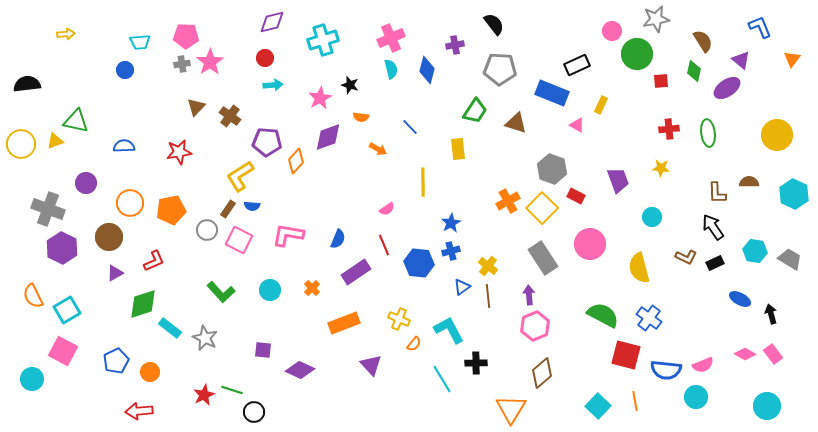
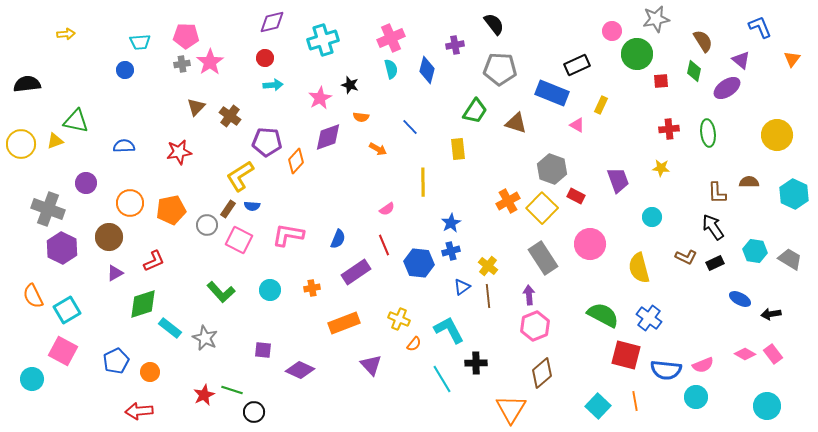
gray circle at (207, 230): moved 5 px up
orange cross at (312, 288): rotated 35 degrees clockwise
black arrow at (771, 314): rotated 84 degrees counterclockwise
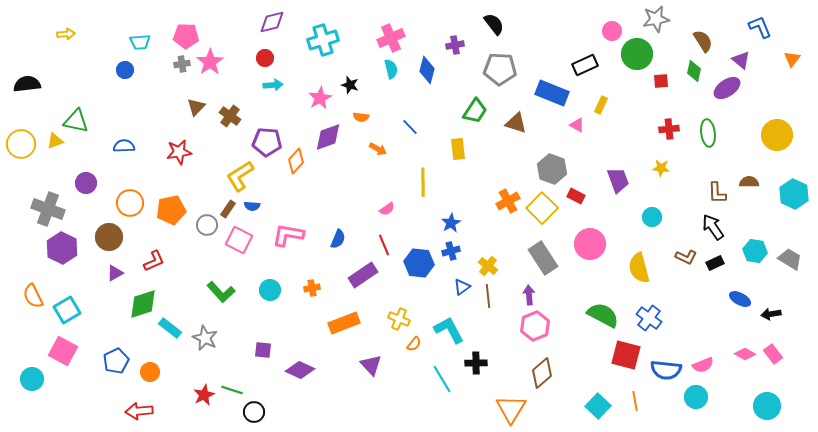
black rectangle at (577, 65): moved 8 px right
purple rectangle at (356, 272): moved 7 px right, 3 px down
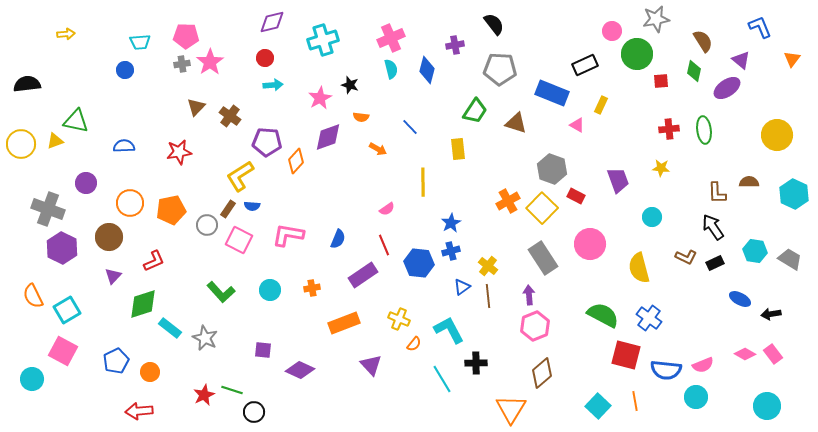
green ellipse at (708, 133): moved 4 px left, 3 px up
purple triangle at (115, 273): moved 2 px left, 3 px down; rotated 18 degrees counterclockwise
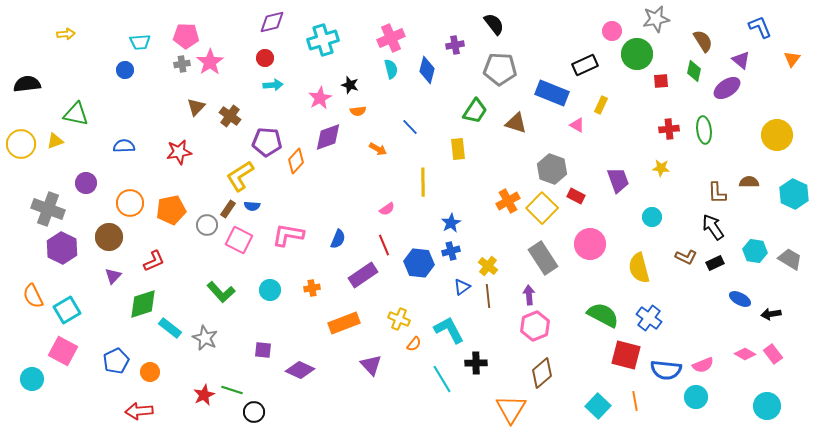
orange semicircle at (361, 117): moved 3 px left, 6 px up; rotated 14 degrees counterclockwise
green triangle at (76, 121): moved 7 px up
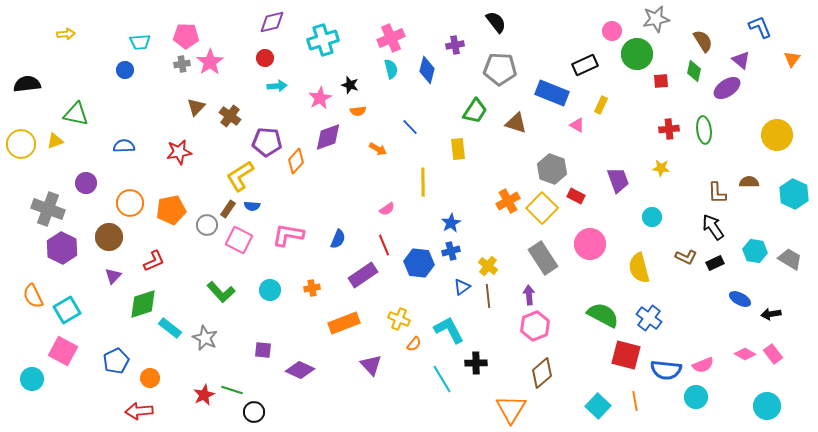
black semicircle at (494, 24): moved 2 px right, 2 px up
cyan arrow at (273, 85): moved 4 px right, 1 px down
orange circle at (150, 372): moved 6 px down
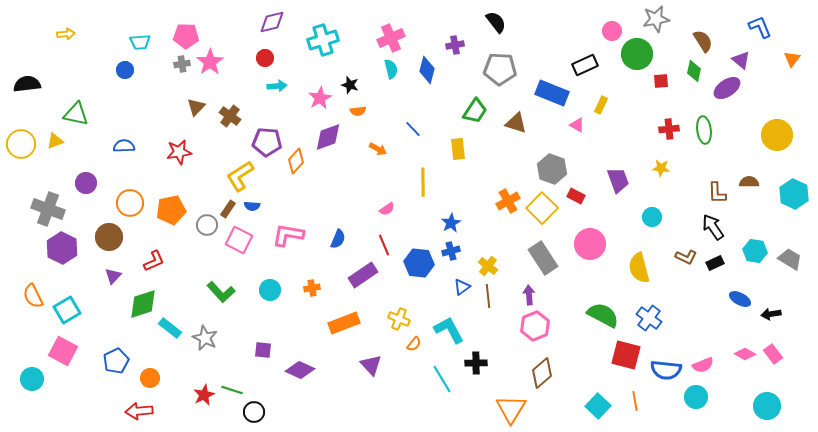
blue line at (410, 127): moved 3 px right, 2 px down
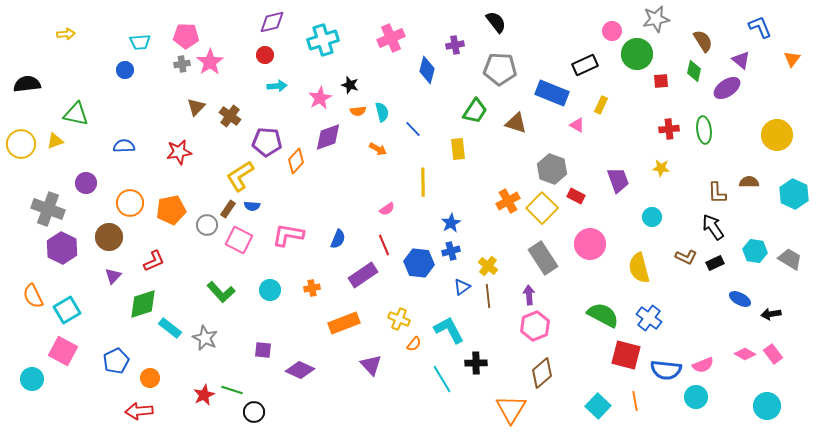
red circle at (265, 58): moved 3 px up
cyan semicircle at (391, 69): moved 9 px left, 43 px down
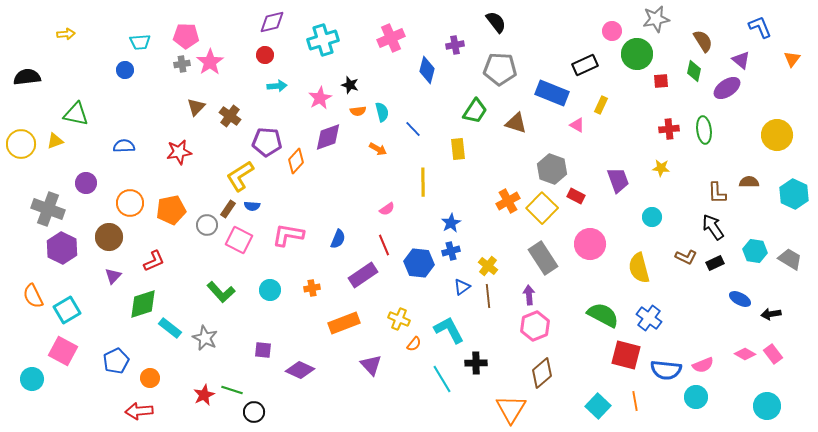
black semicircle at (27, 84): moved 7 px up
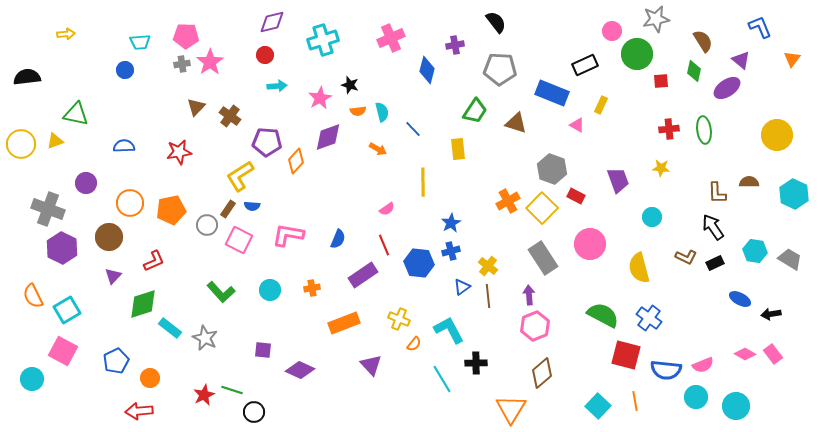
cyan circle at (767, 406): moved 31 px left
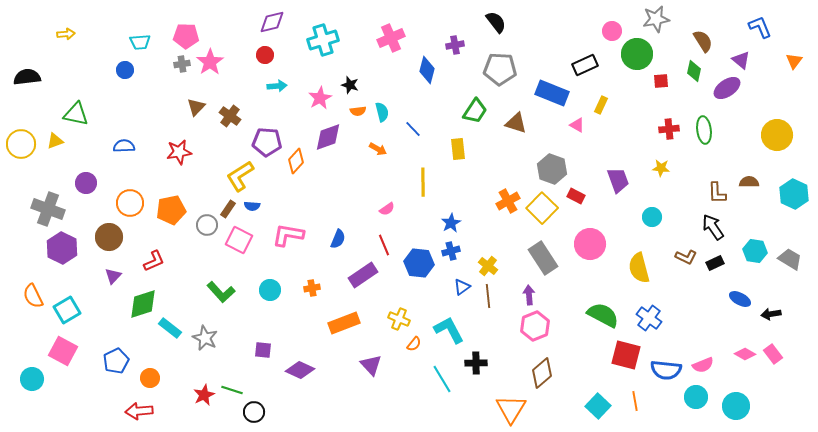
orange triangle at (792, 59): moved 2 px right, 2 px down
